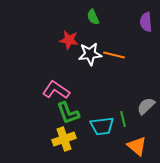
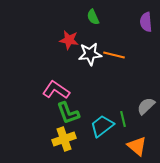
cyan trapezoid: rotated 150 degrees clockwise
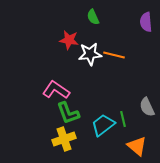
gray semicircle: moved 1 px right, 1 px down; rotated 72 degrees counterclockwise
cyan trapezoid: moved 1 px right, 1 px up
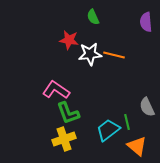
green line: moved 4 px right, 3 px down
cyan trapezoid: moved 5 px right, 5 px down
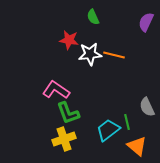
purple semicircle: rotated 30 degrees clockwise
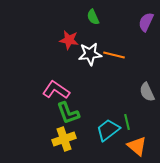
gray semicircle: moved 15 px up
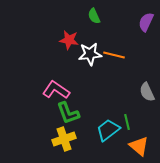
green semicircle: moved 1 px right, 1 px up
orange triangle: moved 2 px right
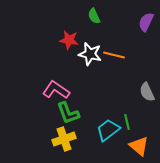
white star: rotated 20 degrees clockwise
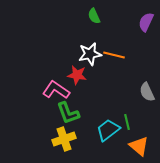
red star: moved 8 px right, 35 px down
white star: rotated 25 degrees counterclockwise
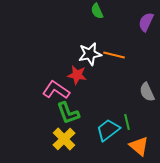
green semicircle: moved 3 px right, 5 px up
yellow cross: rotated 25 degrees counterclockwise
